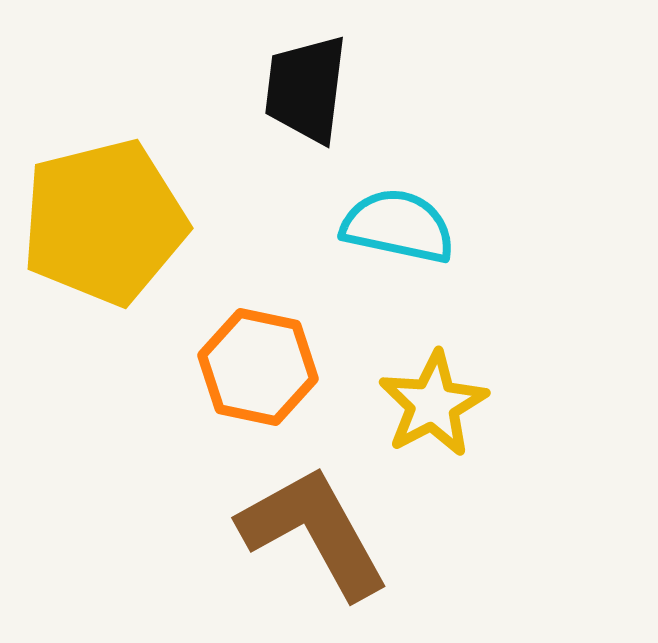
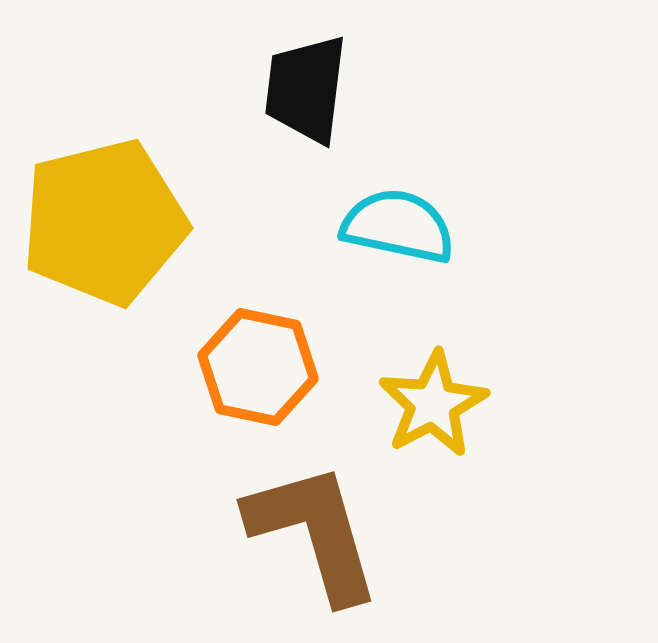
brown L-shape: rotated 13 degrees clockwise
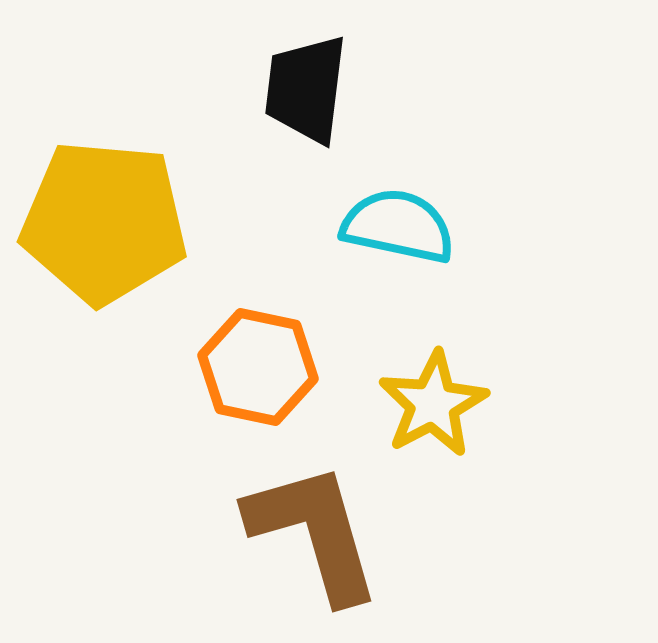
yellow pentagon: rotated 19 degrees clockwise
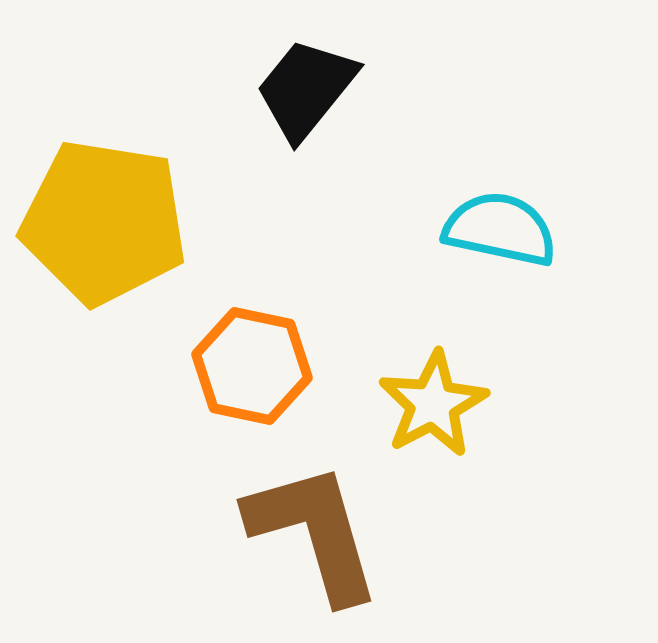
black trapezoid: rotated 32 degrees clockwise
yellow pentagon: rotated 4 degrees clockwise
cyan semicircle: moved 102 px right, 3 px down
orange hexagon: moved 6 px left, 1 px up
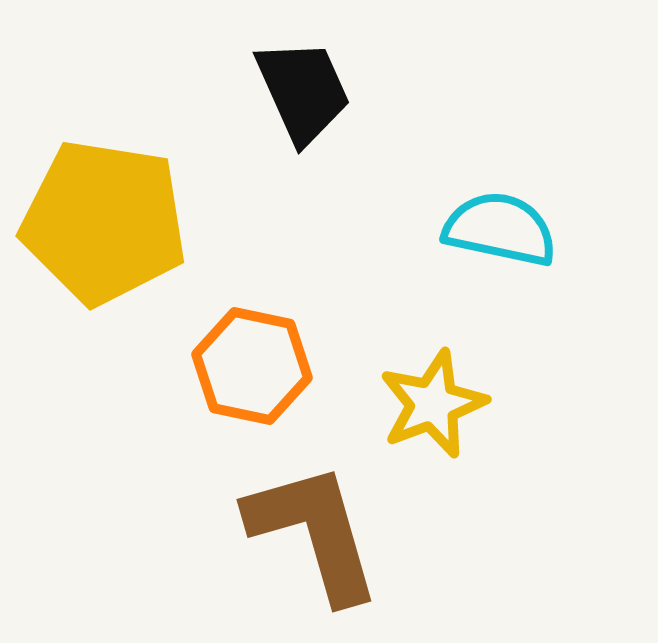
black trapezoid: moved 3 px left, 2 px down; rotated 117 degrees clockwise
yellow star: rotated 7 degrees clockwise
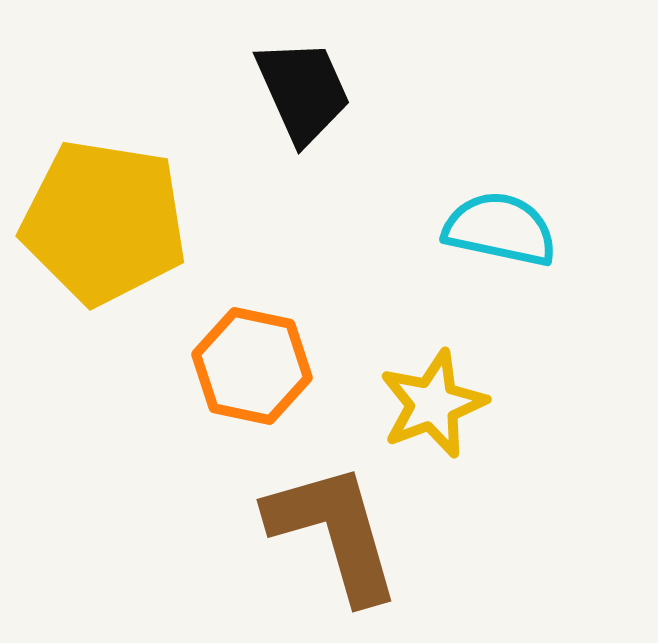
brown L-shape: moved 20 px right
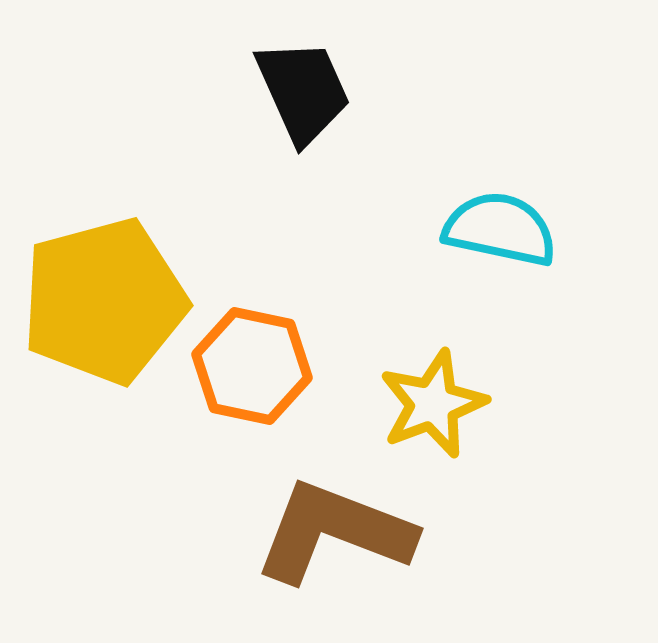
yellow pentagon: moved 79 px down; rotated 24 degrees counterclockwise
brown L-shape: rotated 53 degrees counterclockwise
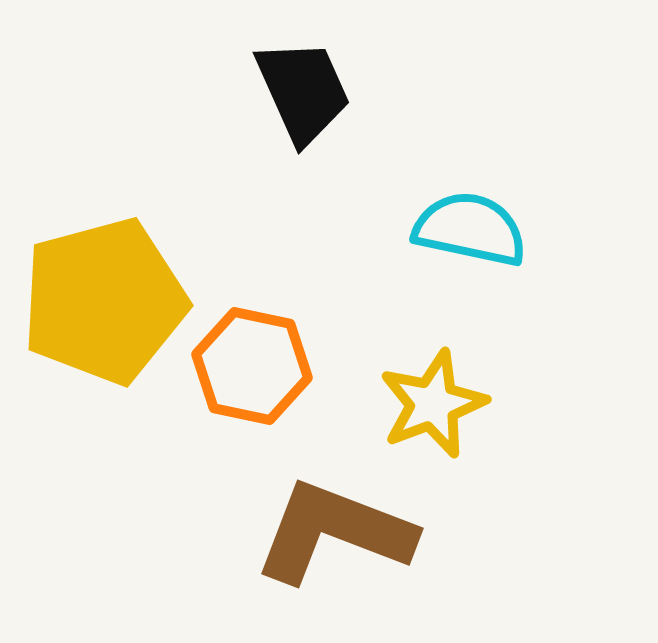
cyan semicircle: moved 30 px left
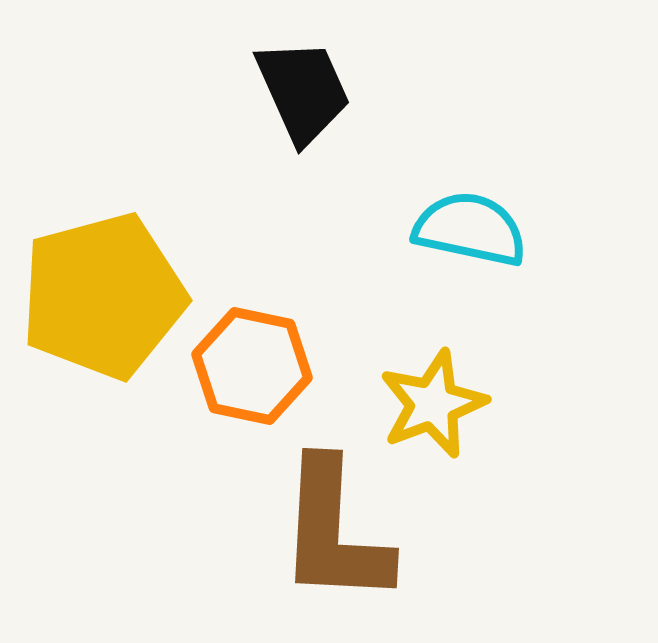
yellow pentagon: moved 1 px left, 5 px up
brown L-shape: rotated 108 degrees counterclockwise
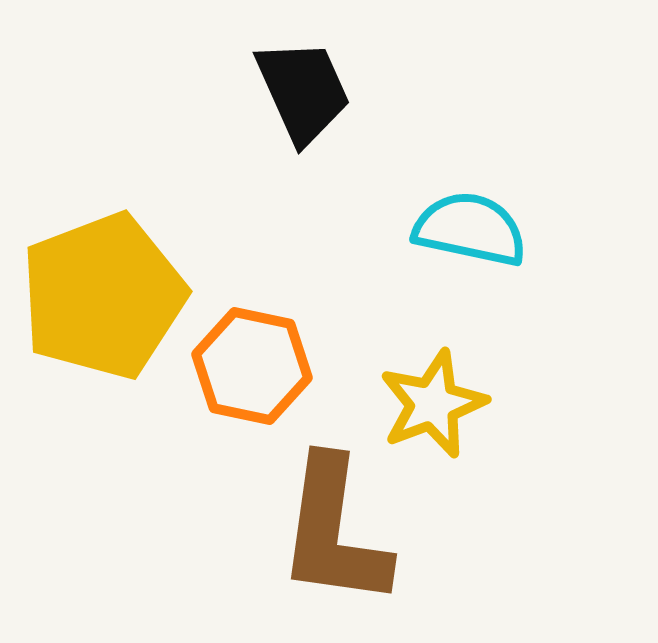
yellow pentagon: rotated 6 degrees counterclockwise
brown L-shape: rotated 5 degrees clockwise
